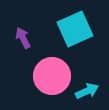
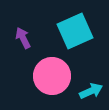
cyan square: moved 2 px down
cyan arrow: moved 4 px right
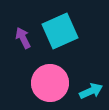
cyan square: moved 15 px left
pink circle: moved 2 px left, 7 px down
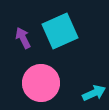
pink circle: moved 9 px left
cyan arrow: moved 3 px right, 2 px down
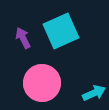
cyan square: moved 1 px right
pink circle: moved 1 px right
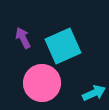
cyan square: moved 2 px right, 15 px down
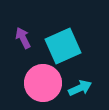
pink circle: moved 1 px right
cyan arrow: moved 14 px left, 5 px up
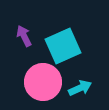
purple arrow: moved 1 px right, 2 px up
pink circle: moved 1 px up
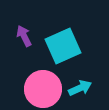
pink circle: moved 7 px down
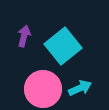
purple arrow: rotated 40 degrees clockwise
cyan square: rotated 15 degrees counterclockwise
